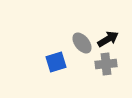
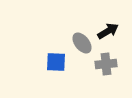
black arrow: moved 8 px up
blue square: rotated 20 degrees clockwise
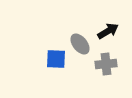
gray ellipse: moved 2 px left, 1 px down
blue square: moved 3 px up
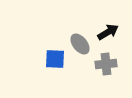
black arrow: moved 1 px down
blue square: moved 1 px left
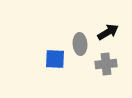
gray ellipse: rotated 35 degrees clockwise
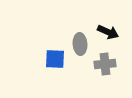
black arrow: rotated 55 degrees clockwise
gray cross: moved 1 px left
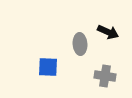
blue square: moved 7 px left, 8 px down
gray cross: moved 12 px down; rotated 15 degrees clockwise
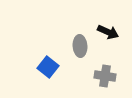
gray ellipse: moved 2 px down
blue square: rotated 35 degrees clockwise
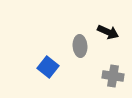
gray cross: moved 8 px right
